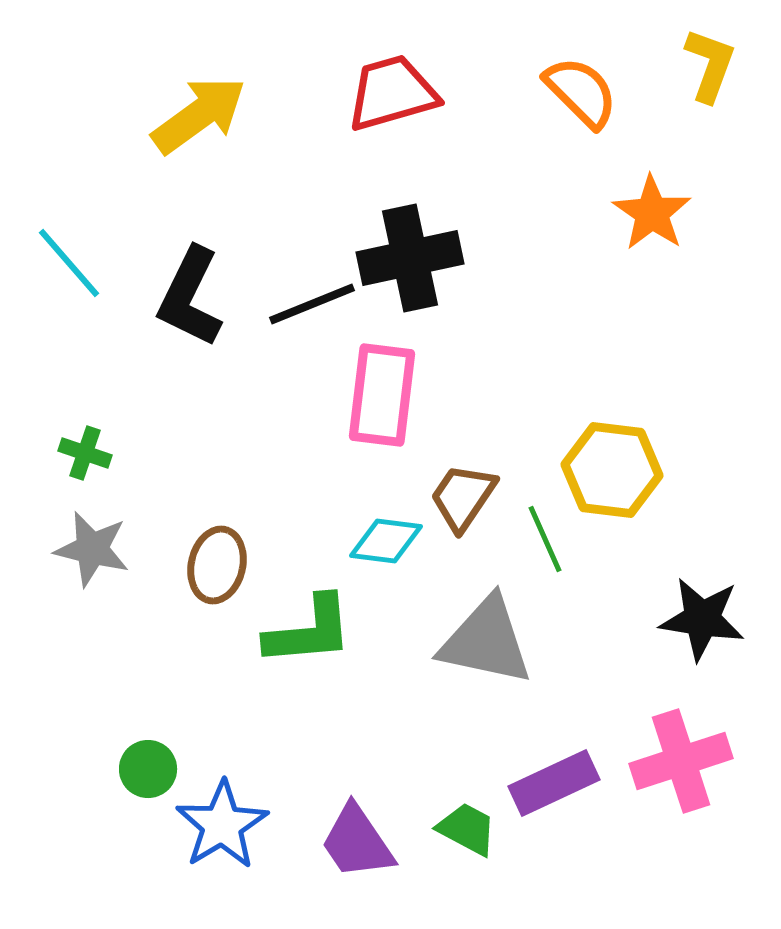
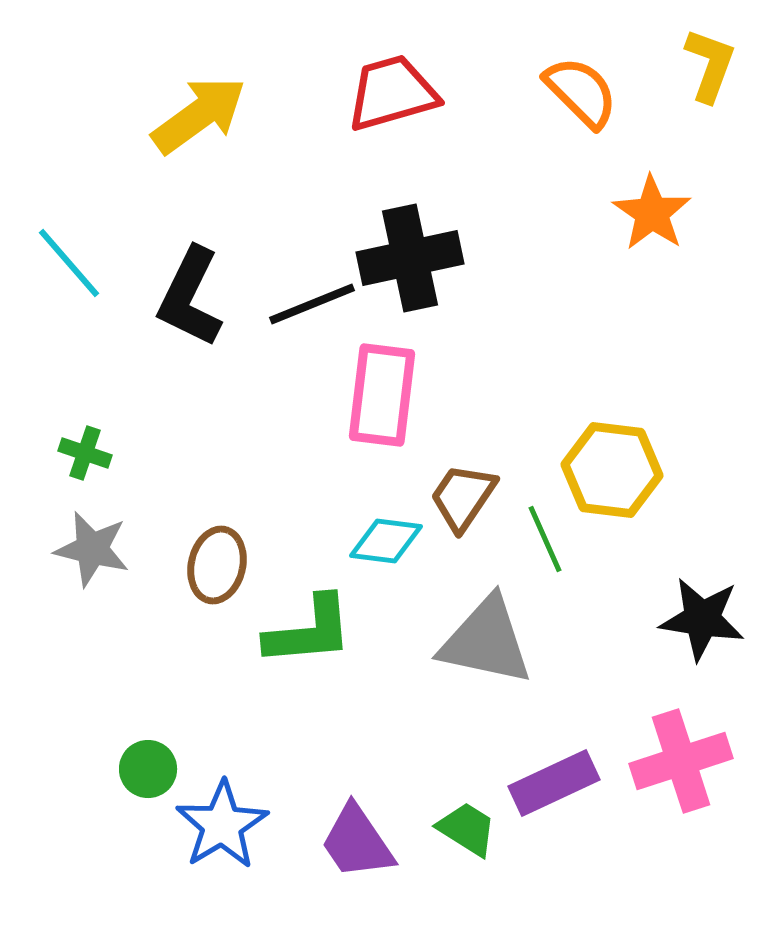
green trapezoid: rotated 4 degrees clockwise
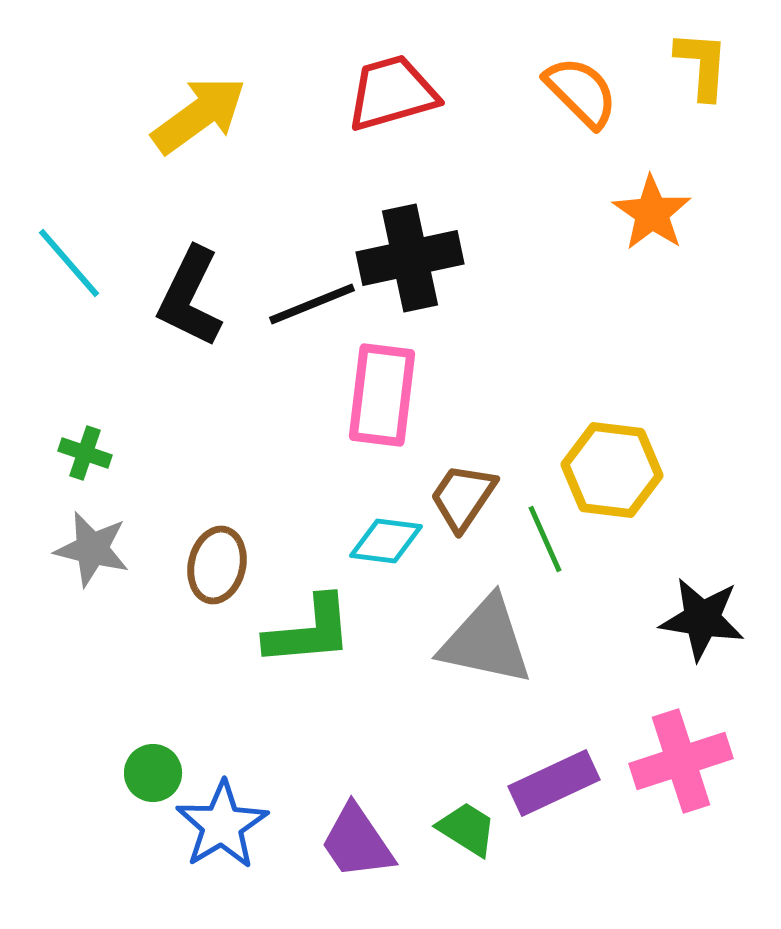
yellow L-shape: moved 8 px left; rotated 16 degrees counterclockwise
green circle: moved 5 px right, 4 px down
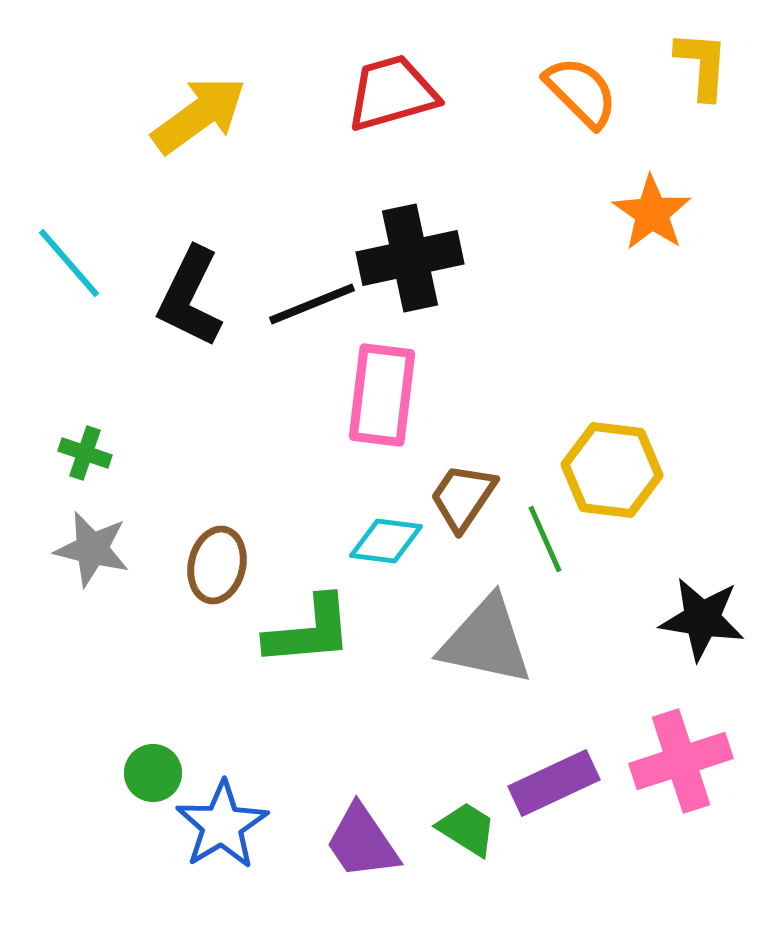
purple trapezoid: moved 5 px right
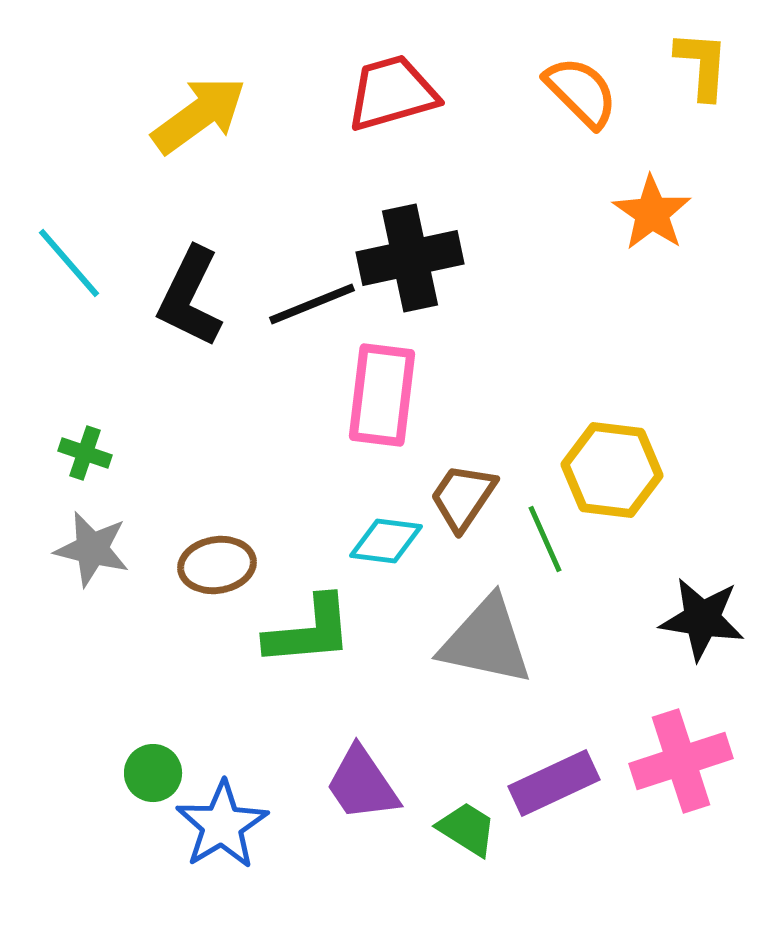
brown ellipse: rotated 68 degrees clockwise
purple trapezoid: moved 58 px up
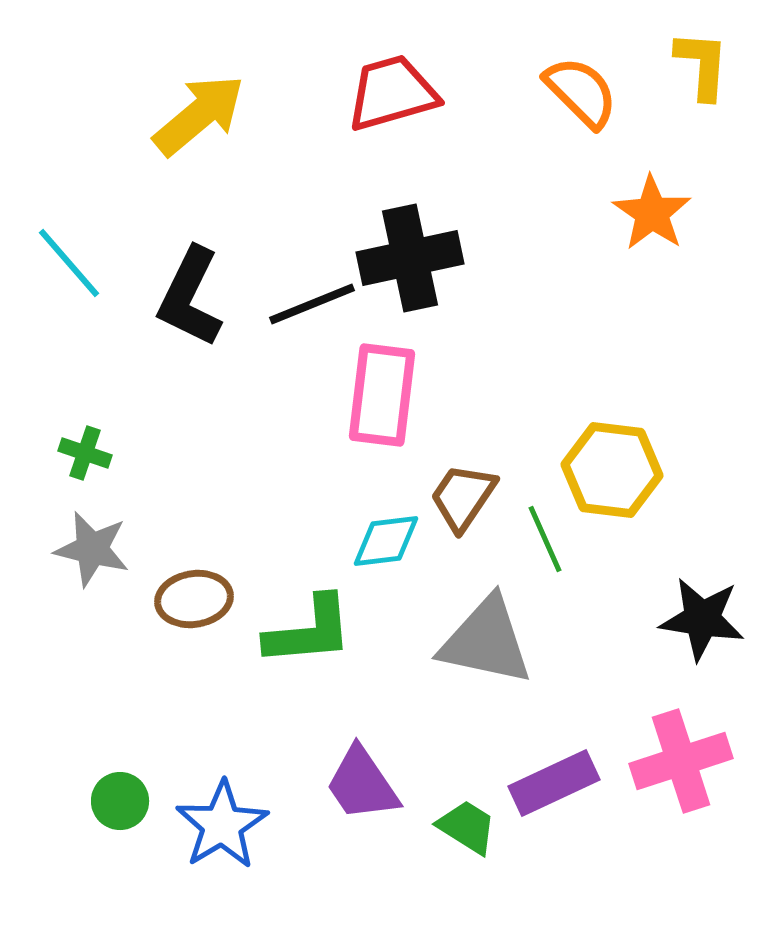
yellow arrow: rotated 4 degrees counterclockwise
cyan diamond: rotated 14 degrees counterclockwise
brown ellipse: moved 23 px left, 34 px down
green circle: moved 33 px left, 28 px down
green trapezoid: moved 2 px up
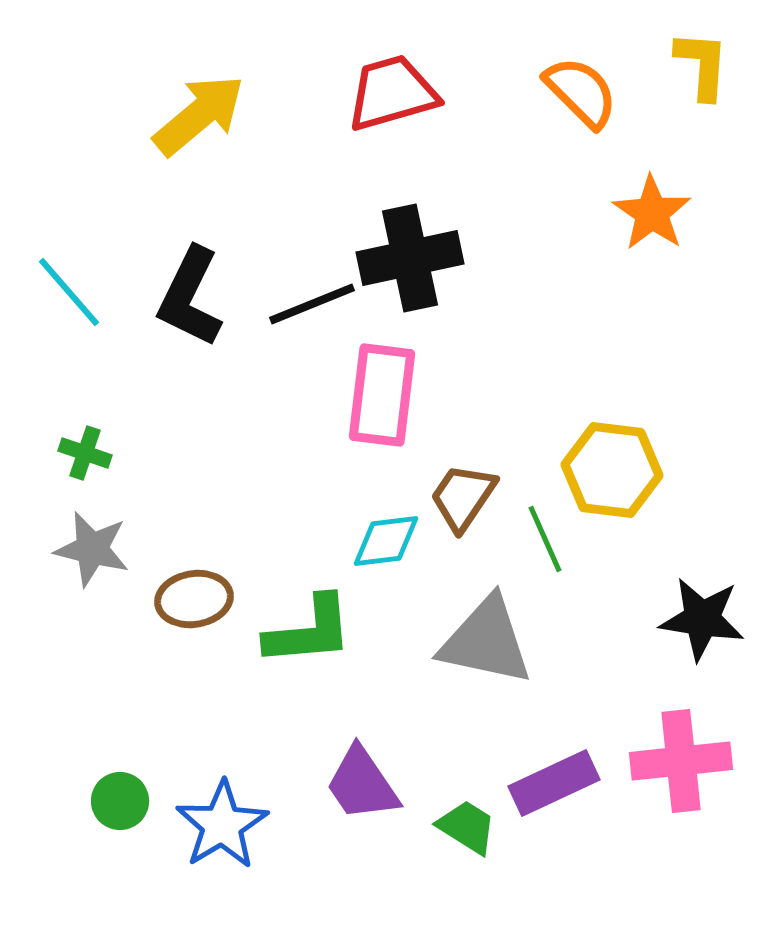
cyan line: moved 29 px down
pink cross: rotated 12 degrees clockwise
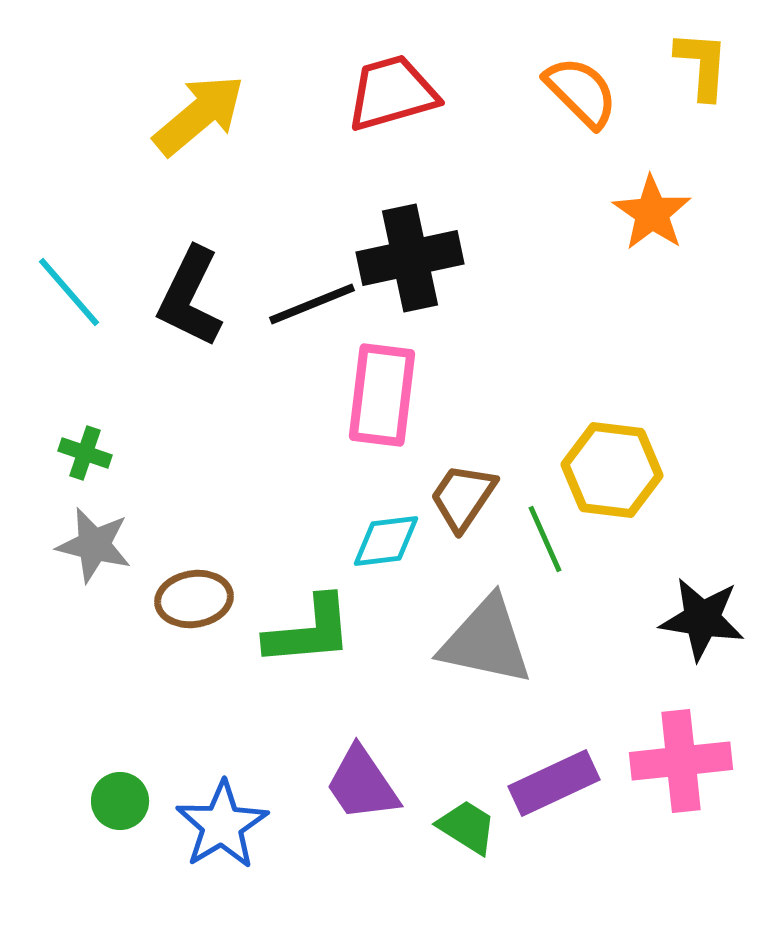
gray star: moved 2 px right, 4 px up
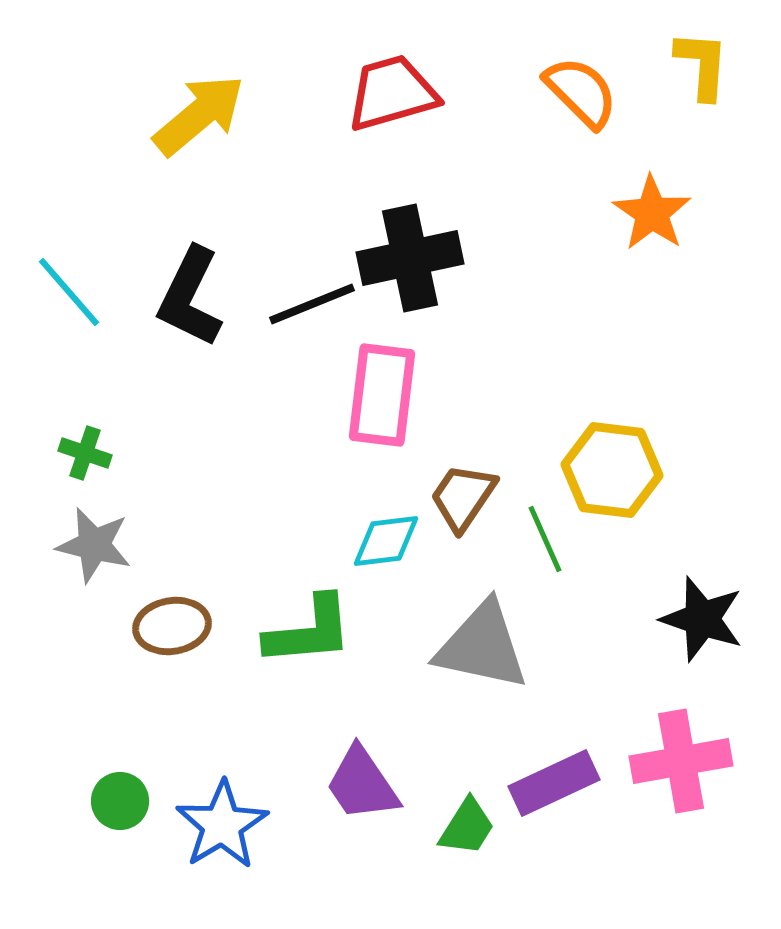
brown ellipse: moved 22 px left, 27 px down
black star: rotated 10 degrees clockwise
gray triangle: moved 4 px left, 5 px down
pink cross: rotated 4 degrees counterclockwise
green trapezoid: rotated 90 degrees clockwise
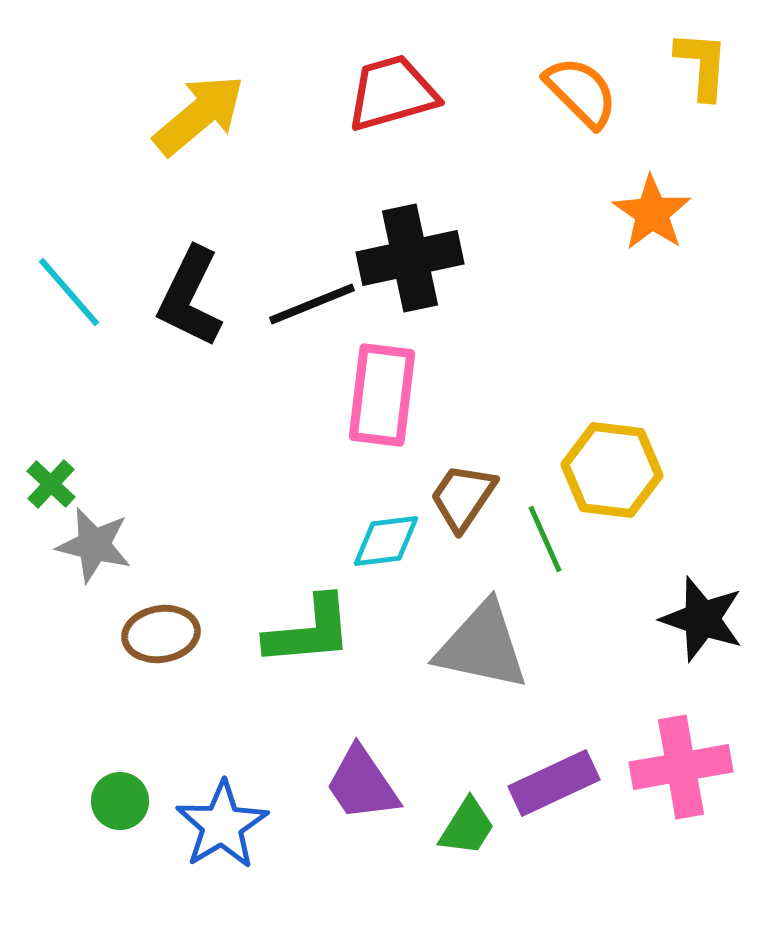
green cross: moved 34 px left, 31 px down; rotated 24 degrees clockwise
brown ellipse: moved 11 px left, 8 px down
pink cross: moved 6 px down
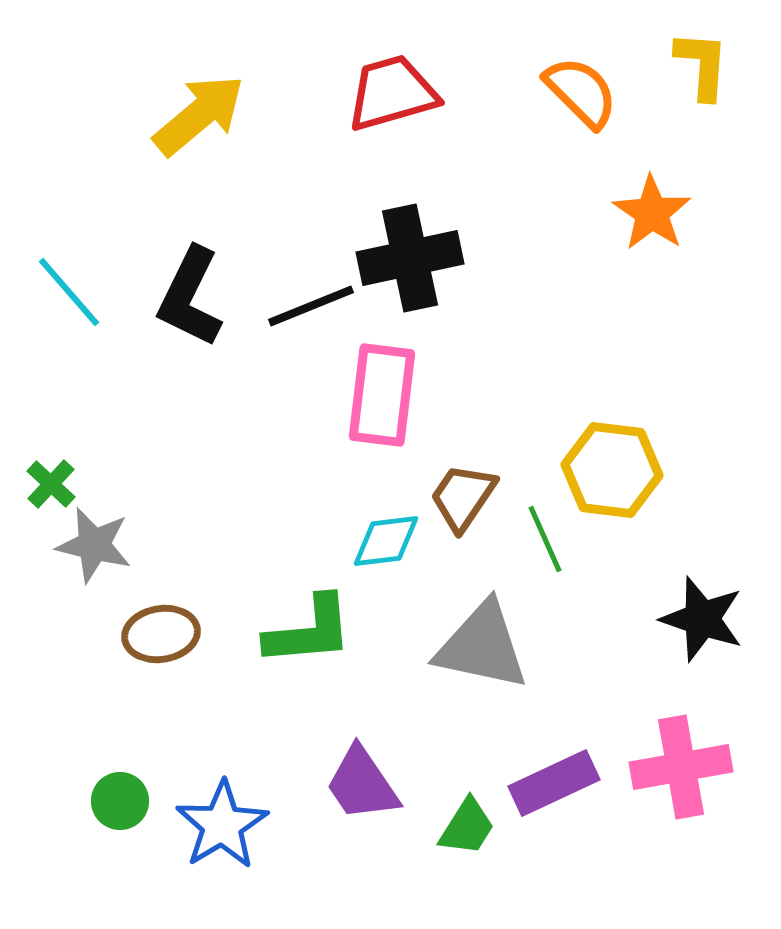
black line: moved 1 px left, 2 px down
